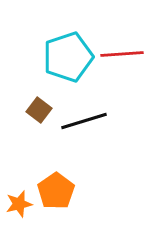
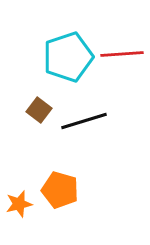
orange pentagon: moved 4 px right, 1 px up; rotated 21 degrees counterclockwise
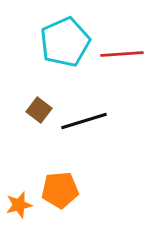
cyan pentagon: moved 3 px left, 15 px up; rotated 6 degrees counterclockwise
orange pentagon: rotated 21 degrees counterclockwise
orange star: moved 1 px down
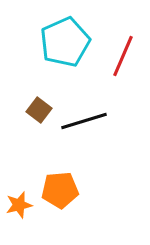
red line: moved 1 px right, 2 px down; rotated 63 degrees counterclockwise
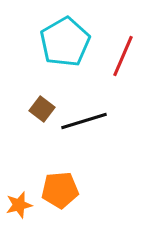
cyan pentagon: rotated 6 degrees counterclockwise
brown square: moved 3 px right, 1 px up
